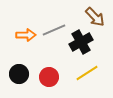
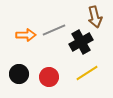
brown arrow: rotated 30 degrees clockwise
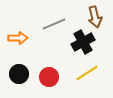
gray line: moved 6 px up
orange arrow: moved 8 px left, 3 px down
black cross: moved 2 px right
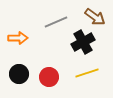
brown arrow: rotated 40 degrees counterclockwise
gray line: moved 2 px right, 2 px up
yellow line: rotated 15 degrees clockwise
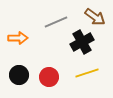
black cross: moved 1 px left
black circle: moved 1 px down
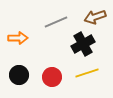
brown arrow: rotated 125 degrees clockwise
black cross: moved 1 px right, 2 px down
red circle: moved 3 px right
